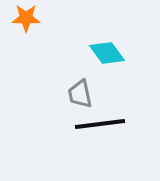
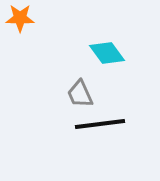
orange star: moved 6 px left
gray trapezoid: rotated 12 degrees counterclockwise
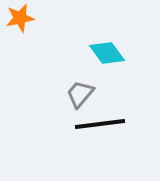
orange star: rotated 12 degrees counterclockwise
gray trapezoid: rotated 64 degrees clockwise
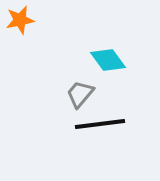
orange star: moved 2 px down
cyan diamond: moved 1 px right, 7 px down
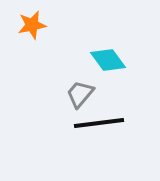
orange star: moved 12 px right, 5 px down
black line: moved 1 px left, 1 px up
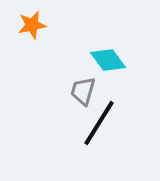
gray trapezoid: moved 3 px right, 3 px up; rotated 24 degrees counterclockwise
black line: rotated 51 degrees counterclockwise
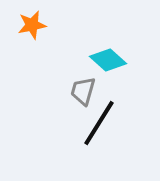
cyan diamond: rotated 12 degrees counterclockwise
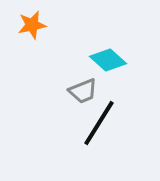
gray trapezoid: rotated 128 degrees counterclockwise
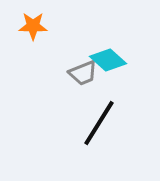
orange star: moved 1 px right, 1 px down; rotated 12 degrees clockwise
gray trapezoid: moved 18 px up
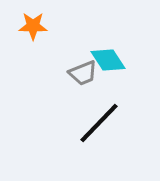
cyan diamond: rotated 15 degrees clockwise
black line: rotated 12 degrees clockwise
